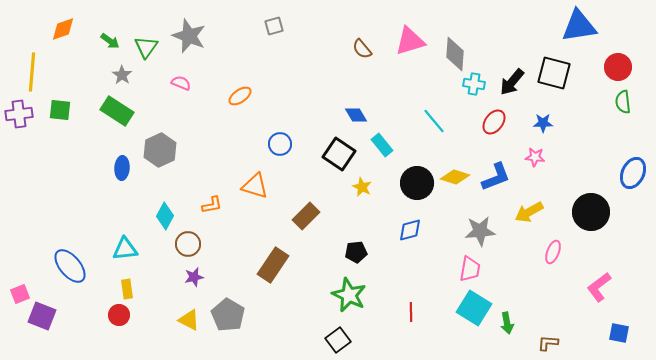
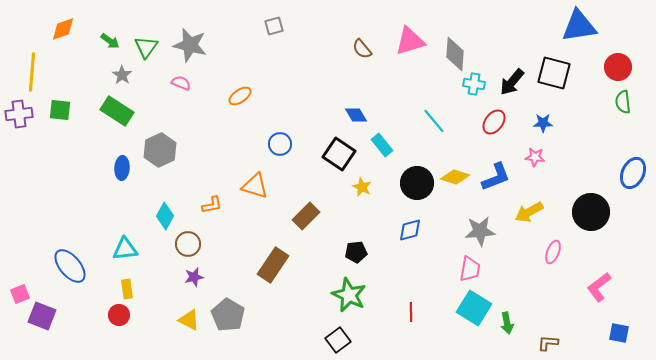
gray star at (189, 36): moved 1 px right, 9 px down; rotated 8 degrees counterclockwise
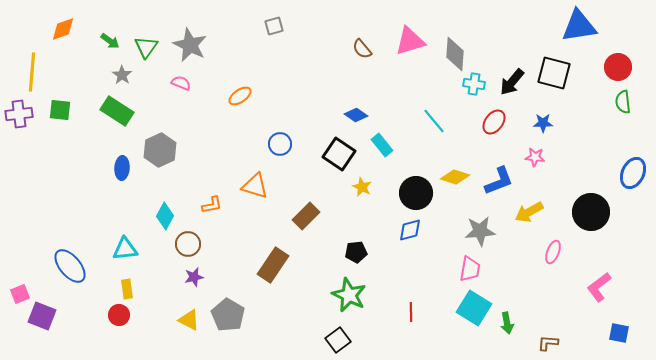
gray star at (190, 45): rotated 12 degrees clockwise
blue diamond at (356, 115): rotated 25 degrees counterclockwise
blue L-shape at (496, 177): moved 3 px right, 4 px down
black circle at (417, 183): moved 1 px left, 10 px down
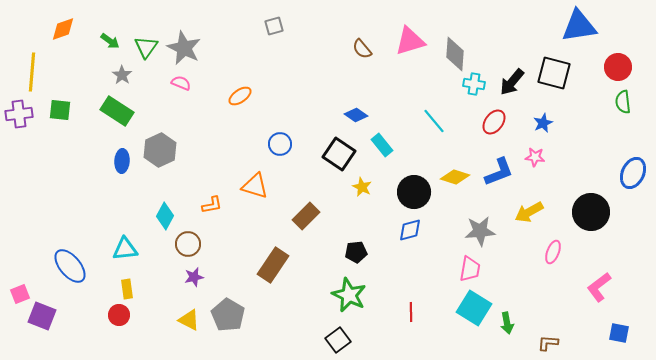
gray star at (190, 45): moved 6 px left, 3 px down
blue star at (543, 123): rotated 24 degrees counterclockwise
blue ellipse at (122, 168): moved 7 px up
blue L-shape at (499, 181): moved 9 px up
black circle at (416, 193): moved 2 px left, 1 px up
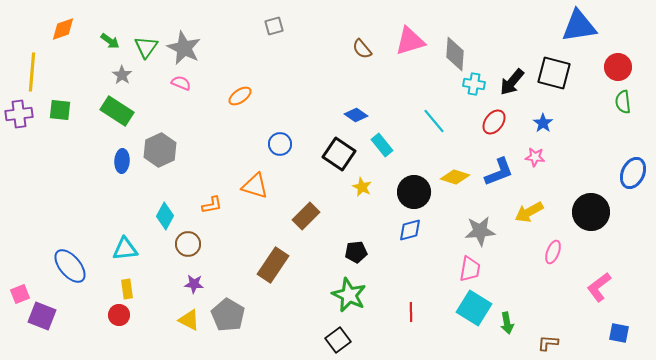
blue star at (543, 123): rotated 12 degrees counterclockwise
purple star at (194, 277): moved 7 px down; rotated 18 degrees clockwise
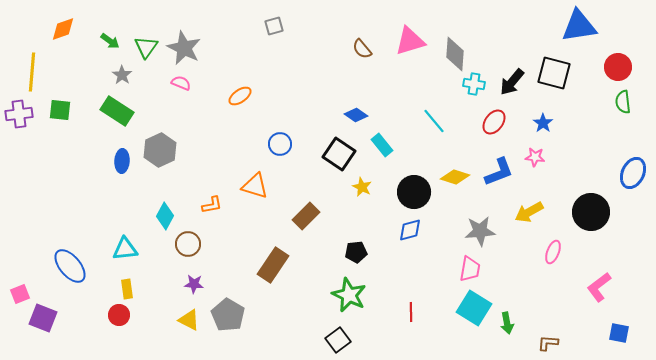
purple square at (42, 316): moved 1 px right, 2 px down
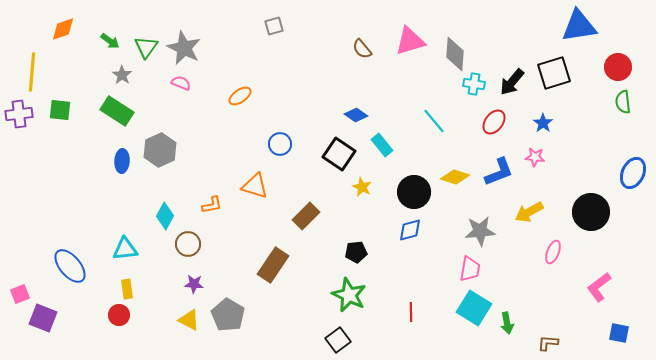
black square at (554, 73): rotated 32 degrees counterclockwise
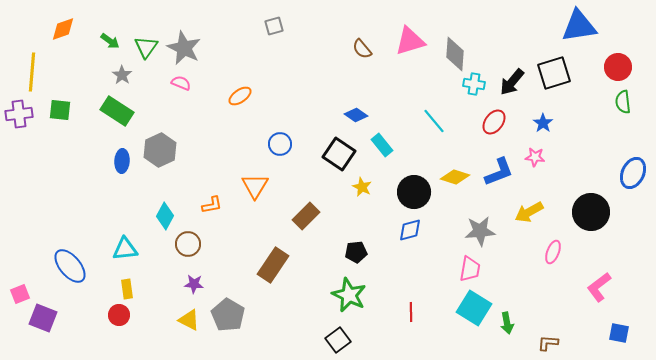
orange triangle at (255, 186): rotated 44 degrees clockwise
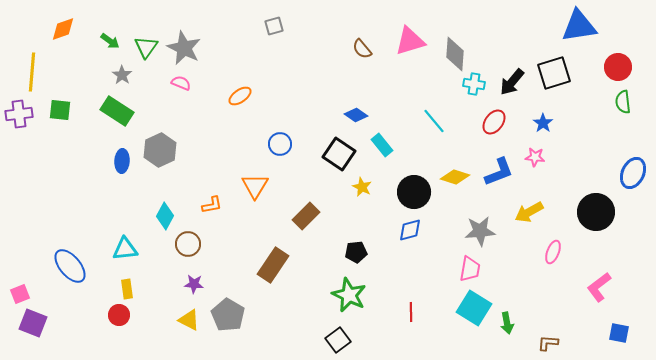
black circle at (591, 212): moved 5 px right
purple square at (43, 318): moved 10 px left, 5 px down
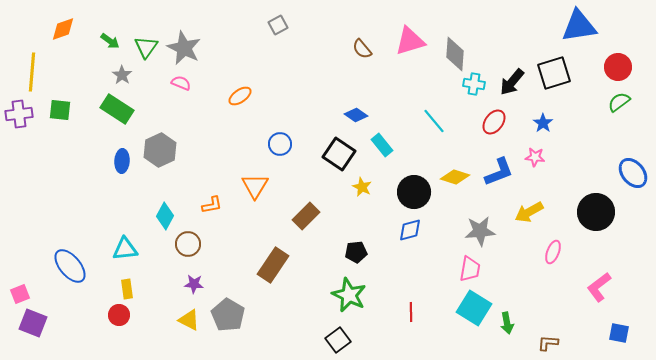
gray square at (274, 26): moved 4 px right, 1 px up; rotated 12 degrees counterclockwise
green semicircle at (623, 102): moved 4 px left; rotated 60 degrees clockwise
green rectangle at (117, 111): moved 2 px up
blue ellipse at (633, 173): rotated 64 degrees counterclockwise
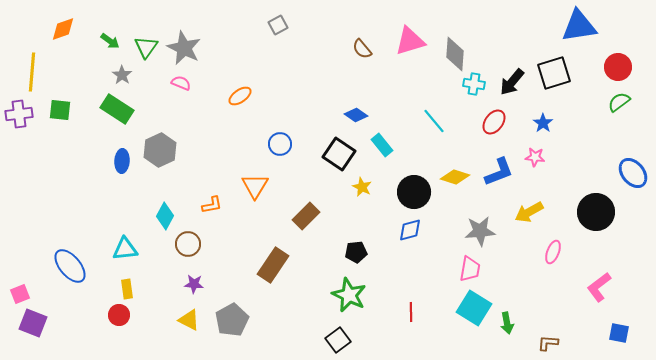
gray pentagon at (228, 315): moved 4 px right, 5 px down; rotated 12 degrees clockwise
